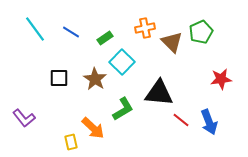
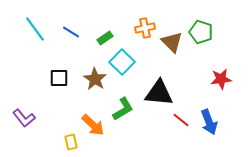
green pentagon: rotated 30 degrees counterclockwise
orange arrow: moved 3 px up
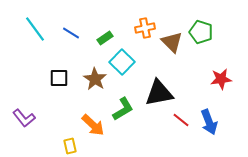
blue line: moved 1 px down
black triangle: rotated 16 degrees counterclockwise
yellow rectangle: moved 1 px left, 4 px down
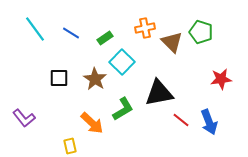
orange arrow: moved 1 px left, 2 px up
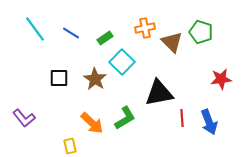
green L-shape: moved 2 px right, 9 px down
red line: moved 1 px right, 2 px up; rotated 48 degrees clockwise
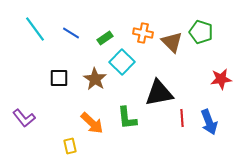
orange cross: moved 2 px left, 5 px down; rotated 24 degrees clockwise
green L-shape: moved 2 px right; rotated 115 degrees clockwise
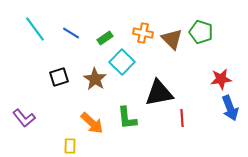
brown triangle: moved 3 px up
black square: moved 1 px up; rotated 18 degrees counterclockwise
blue arrow: moved 21 px right, 14 px up
yellow rectangle: rotated 14 degrees clockwise
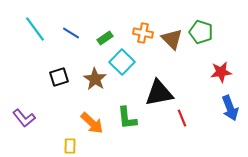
red star: moved 7 px up
red line: rotated 18 degrees counterclockwise
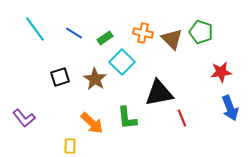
blue line: moved 3 px right
black square: moved 1 px right
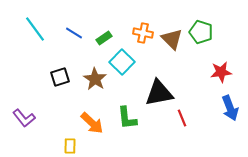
green rectangle: moved 1 px left
